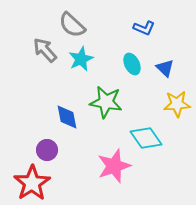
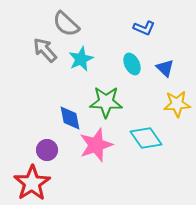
gray semicircle: moved 6 px left, 1 px up
green star: rotated 8 degrees counterclockwise
blue diamond: moved 3 px right, 1 px down
pink star: moved 18 px left, 21 px up
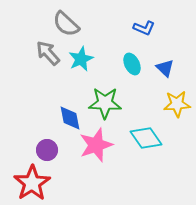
gray arrow: moved 3 px right, 3 px down
green star: moved 1 px left, 1 px down
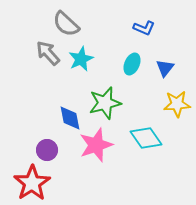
cyan ellipse: rotated 50 degrees clockwise
blue triangle: rotated 24 degrees clockwise
green star: rotated 16 degrees counterclockwise
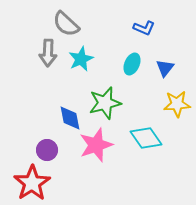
gray arrow: rotated 136 degrees counterclockwise
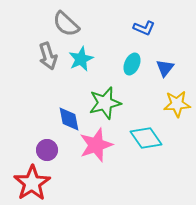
gray arrow: moved 3 px down; rotated 20 degrees counterclockwise
blue diamond: moved 1 px left, 1 px down
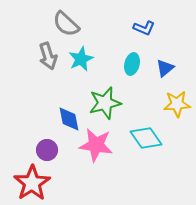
cyan ellipse: rotated 10 degrees counterclockwise
blue triangle: rotated 12 degrees clockwise
pink star: rotated 28 degrees clockwise
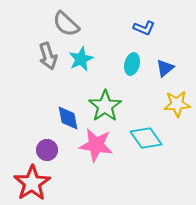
green star: moved 3 px down; rotated 20 degrees counterclockwise
blue diamond: moved 1 px left, 1 px up
